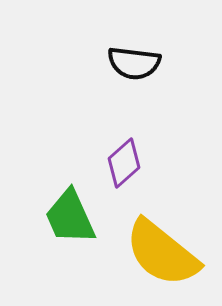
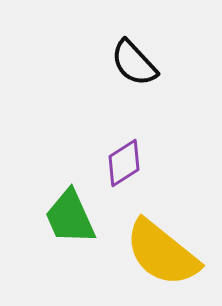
black semicircle: rotated 40 degrees clockwise
purple diamond: rotated 9 degrees clockwise
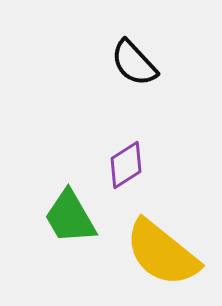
purple diamond: moved 2 px right, 2 px down
green trapezoid: rotated 6 degrees counterclockwise
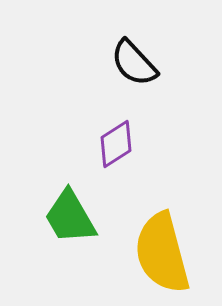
purple diamond: moved 10 px left, 21 px up
yellow semicircle: rotated 36 degrees clockwise
